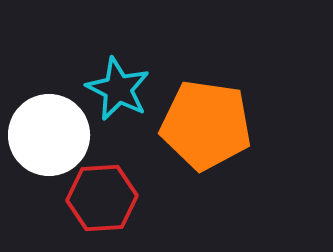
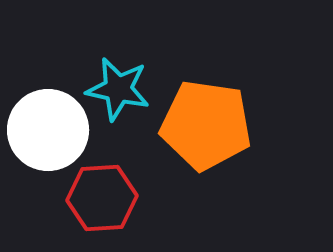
cyan star: rotated 14 degrees counterclockwise
white circle: moved 1 px left, 5 px up
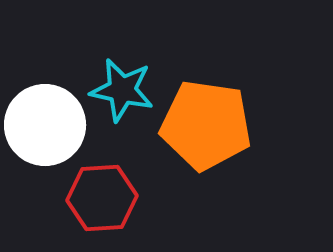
cyan star: moved 4 px right, 1 px down
white circle: moved 3 px left, 5 px up
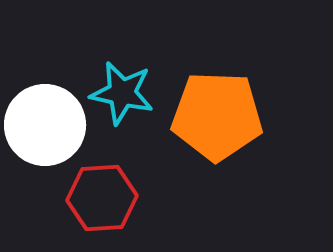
cyan star: moved 3 px down
orange pentagon: moved 11 px right, 9 px up; rotated 6 degrees counterclockwise
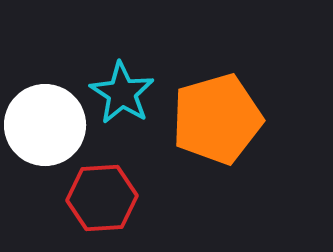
cyan star: rotated 20 degrees clockwise
orange pentagon: moved 3 px down; rotated 18 degrees counterclockwise
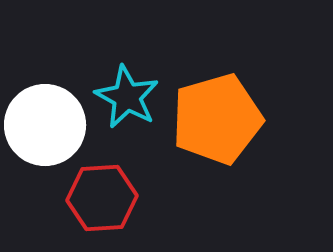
cyan star: moved 5 px right, 4 px down; rotated 4 degrees counterclockwise
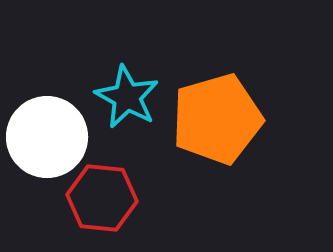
white circle: moved 2 px right, 12 px down
red hexagon: rotated 10 degrees clockwise
